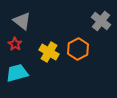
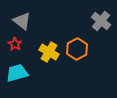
orange hexagon: moved 1 px left
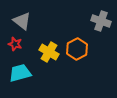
gray cross: rotated 18 degrees counterclockwise
red star: rotated 16 degrees counterclockwise
cyan trapezoid: moved 3 px right
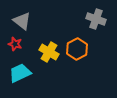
gray cross: moved 5 px left, 2 px up
cyan trapezoid: rotated 10 degrees counterclockwise
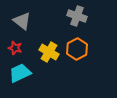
gray cross: moved 19 px left, 3 px up
red star: moved 4 px down
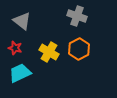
orange hexagon: moved 2 px right
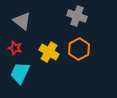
cyan trapezoid: rotated 40 degrees counterclockwise
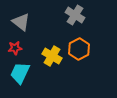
gray cross: moved 2 px left, 1 px up; rotated 12 degrees clockwise
gray triangle: moved 1 px left, 1 px down
red star: rotated 24 degrees counterclockwise
yellow cross: moved 3 px right, 4 px down
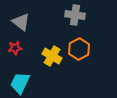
gray cross: rotated 24 degrees counterclockwise
cyan trapezoid: moved 10 px down
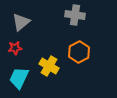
gray triangle: rotated 42 degrees clockwise
orange hexagon: moved 3 px down
yellow cross: moved 3 px left, 10 px down
cyan trapezoid: moved 1 px left, 5 px up
